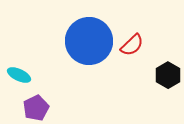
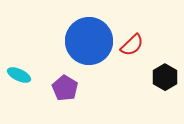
black hexagon: moved 3 px left, 2 px down
purple pentagon: moved 29 px right, 20 px up; rotated 15 degrees counterclockwise
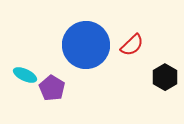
blue circle: moved 3 px left, 4 px down
cyan ellipse: moved 6 px right
purple pentagon: moved 13 px left
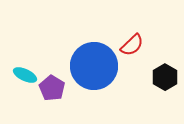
blue circle: moved 8 px right, 21 px down
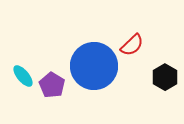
cyan ellipse: moved 2 px left, 1 px down; rotated 25 degrees clockwise
purple pentagon: moved 3 px up
